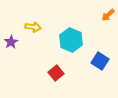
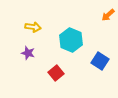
purple star: moved 17 px right, 11 px down; rotated 24 degrees counterclockwise
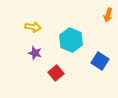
orange arrow: rotated 32 degrees counterclockwise
purple star: moved 7 px right
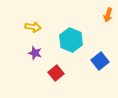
blue square: rotated 18 degrees clockwise
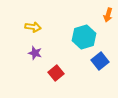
cyan hexagon: moved 13 px right, 3 px up; rotated 20 degrees clockwise
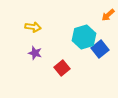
orange arrow: rotated 32 degrees clockwise
blue square: moved 12 px up
red square: moved 6 px right, 5 px up
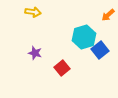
yellow arrow: moved 15 px up
blue square: moved 1 px down
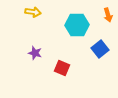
orange arrow: rotated 64 degrees counterclockwise
cyan hexagon: moved 7 px left, 12 px up; rotated 15 degrees clockwise
blue square: moved 1 px up
red square: rotated 28 degrees counterclockwise
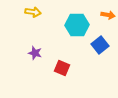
orange arrow: rotated 64 degrees counterclockwise
blue square: moved 4 px up
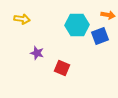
yellow arrow: moved 11 px left, 7 px down
blue square: moved 9 px up; rotated 18 degrees clockwise
purple star: moved 2 px right
